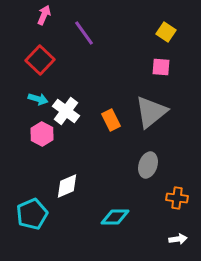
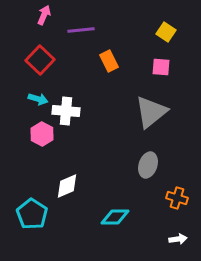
purple line: moved 3 px left, 3 px up; rotated 60 degrees counterclockwise
white cross: rotated 32 degrees counterclockwise
orange rectangle: moved 2 px left, 59 px up
orange cross: rotated 10 degrees clockwise
cyan pentagon: rotated 16 degrees counterclockwise
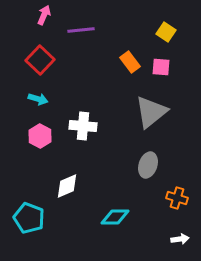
orange rectangle: moved 21 px right, 1 px down; rotated 10 degrees counterclockwise
white cross: moved 17 px right, 15 px down
pink hexagon: moved 2 px left, 2 px down
cyan pentagon: moved 3 px left, 4 px down; rotated 12 degrees counterclockwise
white arrow: moved 2 px right
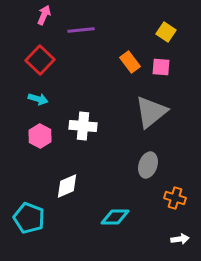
orange cross: moved 2 px left
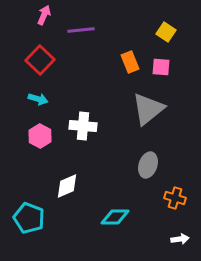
orange rectangle: rotated 15 degrees clockwise
gray triangle: moved 3 px left, 3 px up
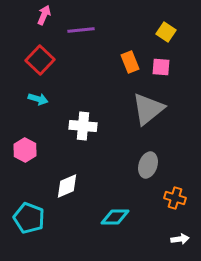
pink hexagon: moved 15 px left, 14 px down
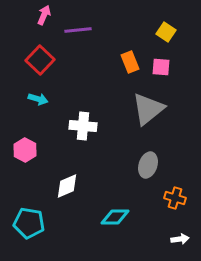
purple line: moved 3 px left
cyan pentagon: moved 5 px down; rotated 12 degrees counterclockwise
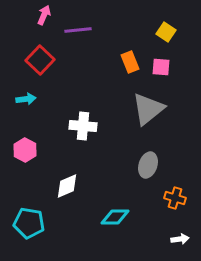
cyan arrow: moved 12 px left; rotated 24 degrees counterclockwise
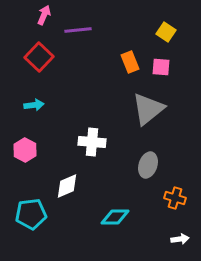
red square: moved 1 px left, 3 px up
cyan arrow: moved 8 px right, 6 px down
white cross: moved 9 px right, 16 px down
cyan pentagon: moved 2 px right, 9 px up; rotated 16 degrees counterclockwise
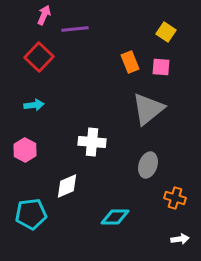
purple line: moved 3 px left, 1 px up
